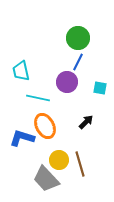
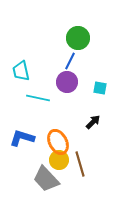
blue line: moved 8 px left, 1 px up
black arrow: moved 7 px right
orange ellipse: moved 13 px right, 16 px down
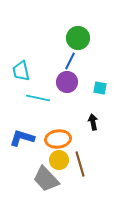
black arrow: rotated 56 degrees counterclockwise
orange ellipse: moved 3 px up; rotated 70 degrees counterclockwise
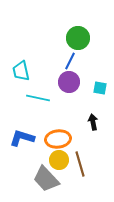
purple circle: moved 2 px right
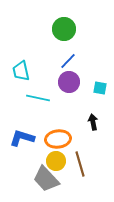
green circle: moved 14 px left, 9 px up
blue line: moved 2 px left; rotated 18 degrees clockwise
yellow circle: moved 3 px left, 1 px down
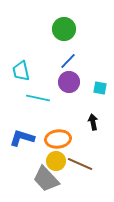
brown line: rotated 50 degrees counterclockwise
